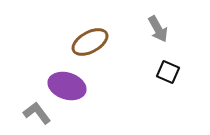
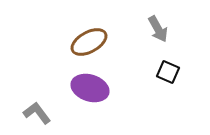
brown ellipse: moved 1 px left
purple ellipse: moved 23 px right, 2 px down
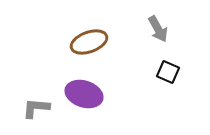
brown ellipse: rotated 9 degrees clockwise
purple ellipse: moved 6 px left, 6 px down
gray L-shape: moved 1 px left, 5 px up; rotated 48 degrees counterclockwise
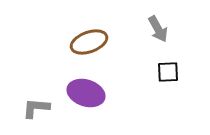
black square: rotated 25 degrees counterclockwise
purple ellipse: moved 2 px right, 1 px up
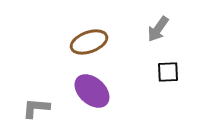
gray arrow: rotated 64 degrees clockwise
purple ellipse: moved 6 px right, 2 px up; rotated 24 degrees clockwise
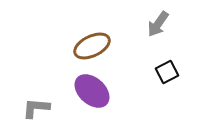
gray arrow: moved 5 px up
brown ellipse: moved 3 px right, 4 px down; rotated 6 degrees counterclockwise
black square: moved 1 px left; rotated 25 degrees counterclockwise
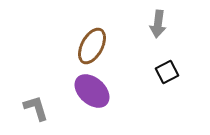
gray arrow: rotated 28 degrees counterclockwise
brown ellipse: rotated 36 degrees counterclockwise
gray L-shape: rotated 68 degrees clockwise
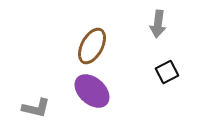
gray L-shape: rotated 120 degrees clockwise
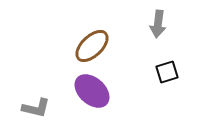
brown ellipse: rotated 18 degrees clockwise
black square: rotated 10 degrees clockwise
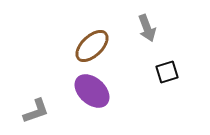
gray arrow: moved 11 px left, 4 px down; rotated 28 degrees counterclockwise
gray L-shape: moved 3 px down; rotated 32 degrees counterclockwise
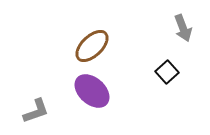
gray arrow: moved 36 px right
black square: rotated 25 degrees counterclockwise
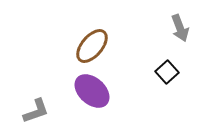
gray arrow: moved 3 px left
brown ellipse: rotated 6 degrees counterclockwise
